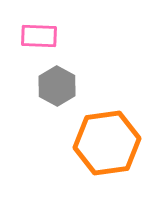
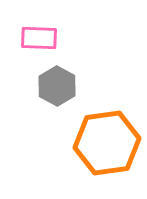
pink rectangle: moved 2 px down
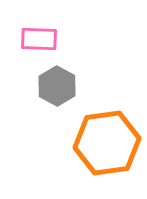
pink rectangle: moved 1 px down
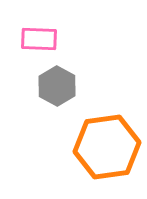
orange hexagon: moved 4 px down
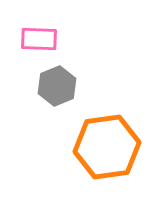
gray hexagon: rotated 9 degrees clockwise
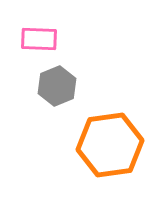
orange hexagon: moved 3 px right, 2 px up
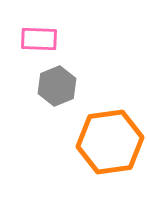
orange hexagon: moved 3 px up
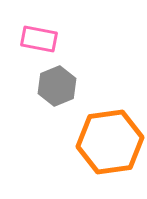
pink rectangle: rotated 9 degrees clockwise
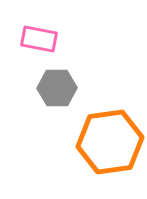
gray hexagon: moved 2 px down; rotated 21 degrees clockwise
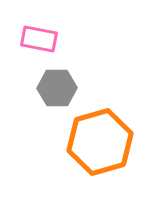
orange hexagon: moved 10 px left; rotated 8 degrees counterclockwise
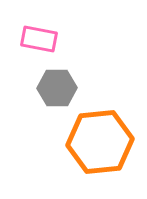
orange hexagon: rotated 10 degrees clockwise
